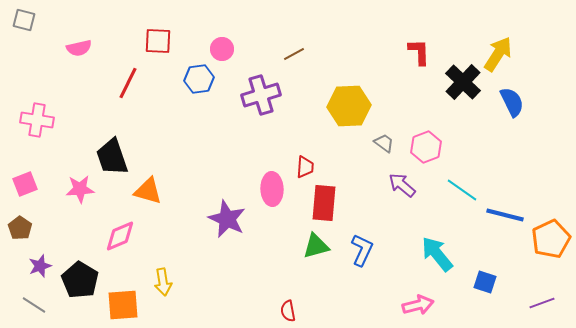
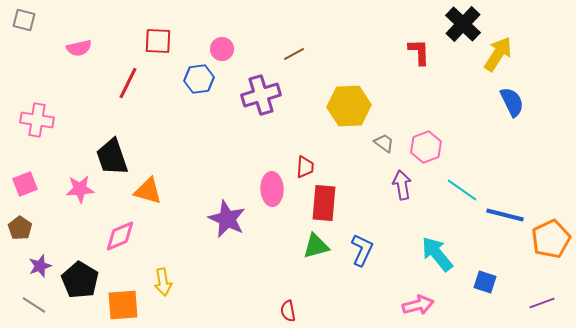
black cross at (463, 82): moved 58 px up
purple arrow at (402, 185): rotated 40 degrees clockwise
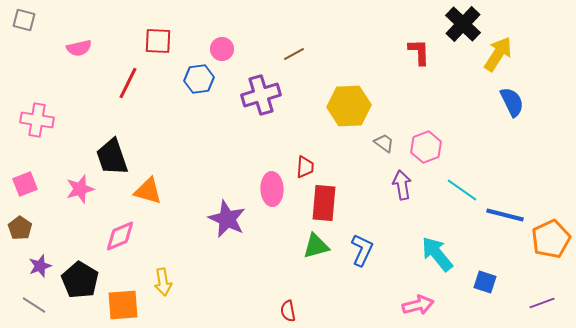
pink star at (80, 189): rotated 12 degrees counterclockwise
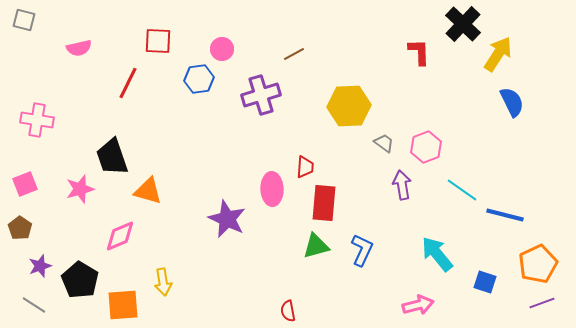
orange pentagon at (551, 239): moved 13 px left, 25 px down
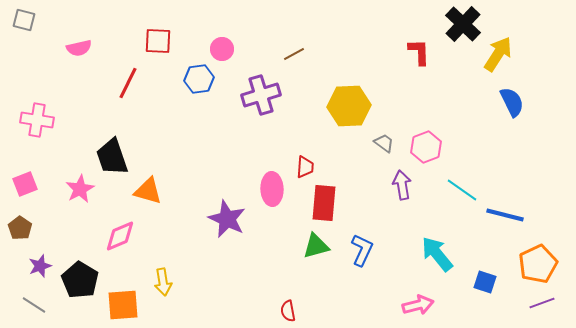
pink star at (80, 189): rotated 12 degrees counterclockwise
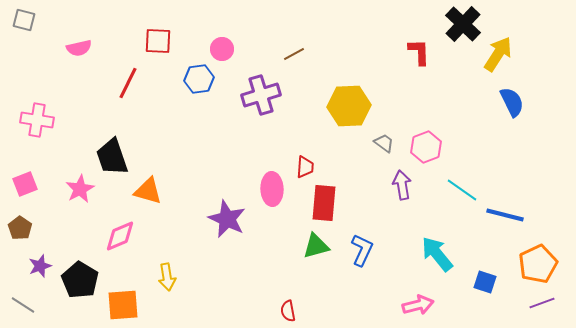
yellow arrow at (163, 282): moved 4 px right, 5 px up
gray line at (34, 305): moved 11 px left
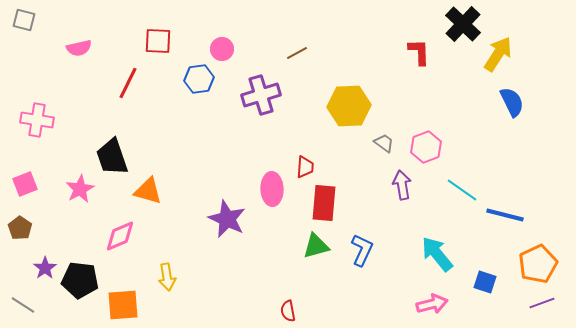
brown line at (294, 54): moved 3 px right, 1 px up
purple star at (40, 266): moved 5 px right, 2 px down; rotated 15 degrees counterclockwise
black pentagon at (80, 280): rotated 24 degrees counterclockwise
pink arrow at (418, 305): moved 14 px right, 1 px up
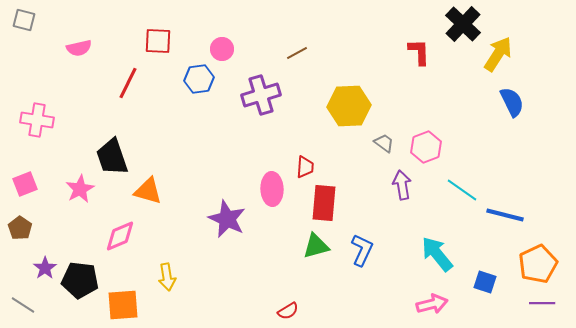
purple line at (542, 303): rotated 20 degrees clockwise
red semicircle at (288, 311): rotated 110 degrees counterclockwise
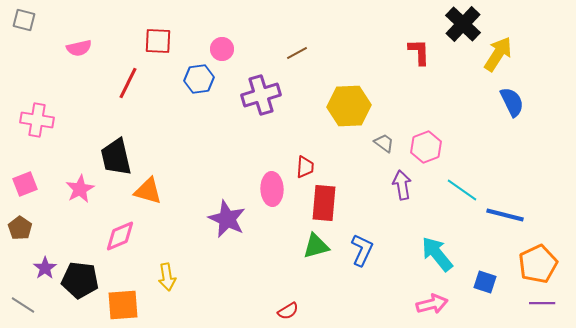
black trapezoid at (112, 157): moved 4 px right; rotated 6 degrees clockwise
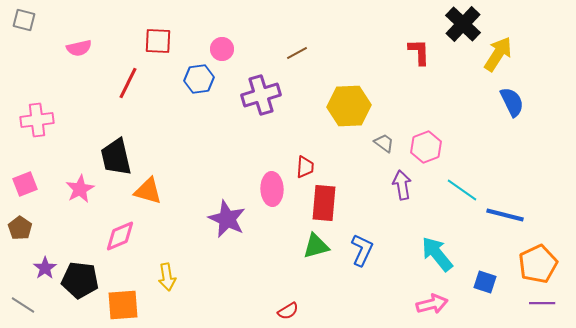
pink cross at (37, 120): rotated 16 degrees counterclockwise
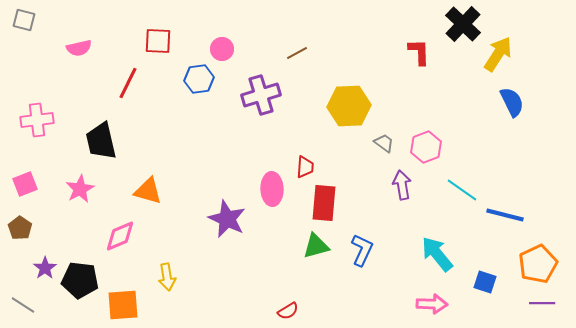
black trapezoid at (116, 157): moved 15 px left, 16 px up
pink arrow at (432, 304): rotated 16 degrees clockwise
